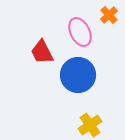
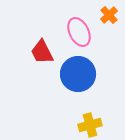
pink ellipse: moved 1 px left
blue circle: moved 1 px up
yellow cross: rotated 20 degrees clockwise
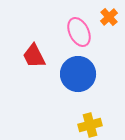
orange cross: moved 2 px down
red trapezoid: moved 8 px left, 4 px down
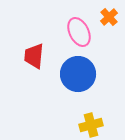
red trapezoid: rotated 32 degrees clockwise
yellow cross: moved 1 px right
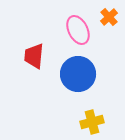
pink ellipse: moved 1 px left, 2 px up
yellow cross: moved 1 px right, 3 px up
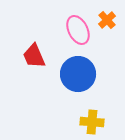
orange cross: moved 2 px left, 3 px down
red trapezoid: rotated 28 degrees counterclockwise
yellow cross: rotated 20 degrees clockwise
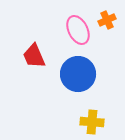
orange cross: rotated 18 degrees clockwise
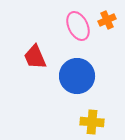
pink ellipse: moved 4 px up
red trapezoid: moved 1 px right, 1 px down
blue circle: moved 1 px left, 2 px down
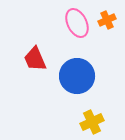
pink ellipse: moved 1 px left, 3 px up
red trapezoid: moved 2 px down
yellow cross: rotated 30 degrees counterclockwise
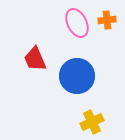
orange cross: rotated 18 degrees clockwise
